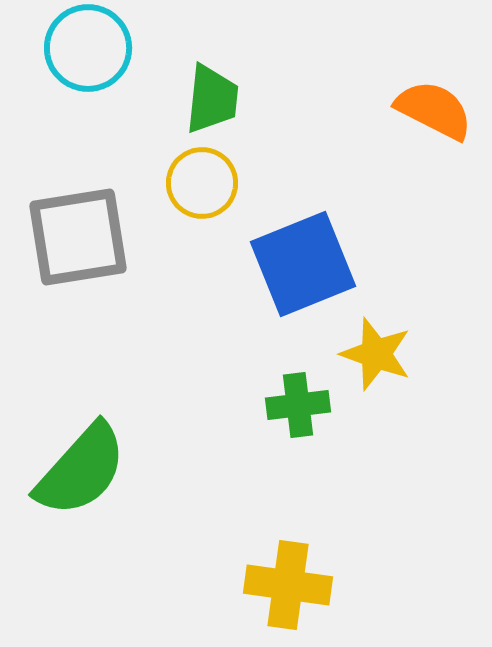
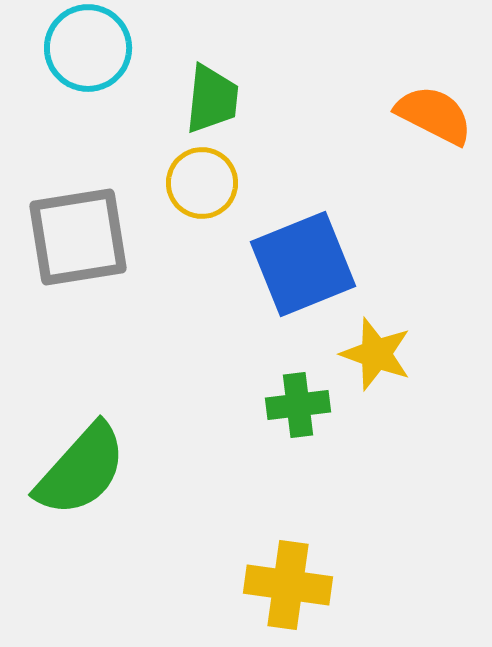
orange semicircle: moved 5 px down
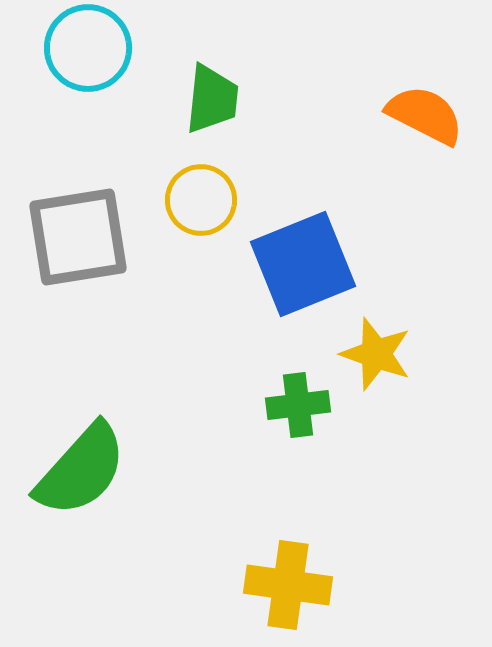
orange semicircle: moved 9 px left
yellow circle: moved 1 px left, 17 px down
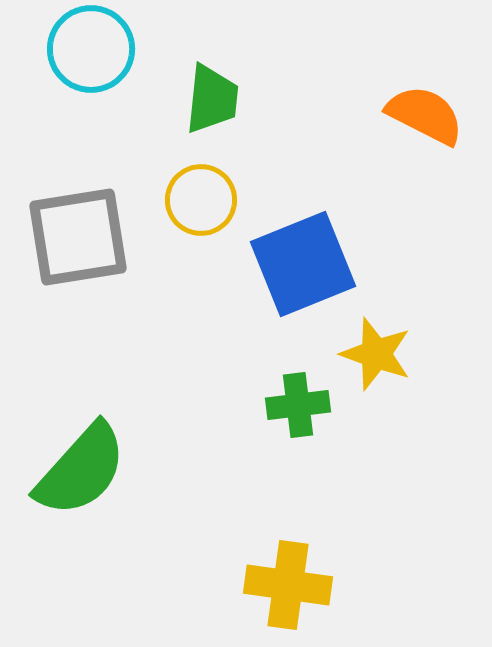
cyan circle: moved 3 px right, 1 px down
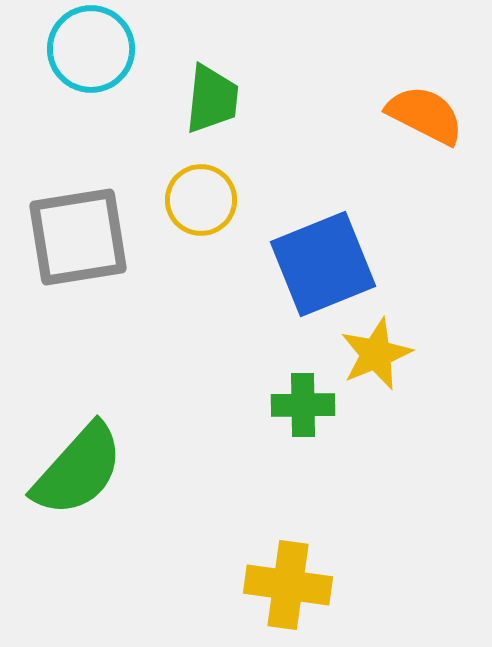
blue square: moved 20 px right
yellow star: rotated 30 degrees clockwise
green cross: moved 5 px right; rotated 6 degrees clockwise
green semicircle: moved 3 px left
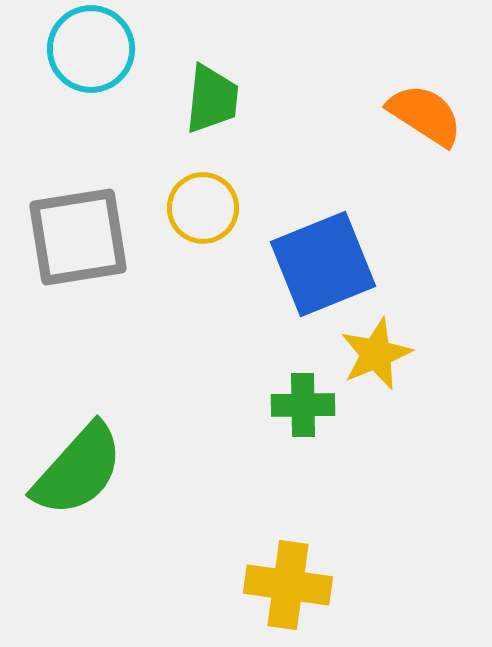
orange semicircle: rotated 6 degrees clockwise
yellow circle: moved 2 px right, 8 px down
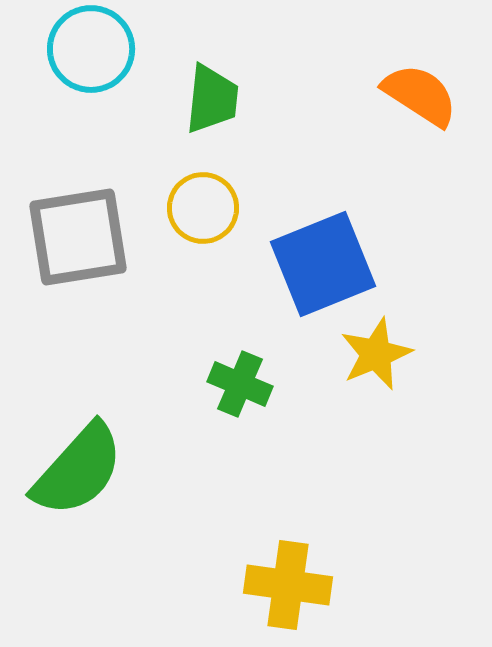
orange semicircle: moved 5 px left, 20 px up
green cross: moved 63 px left, 21 px up; rotated 24 degrees clockwise
